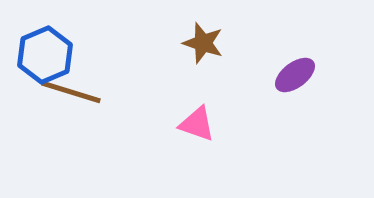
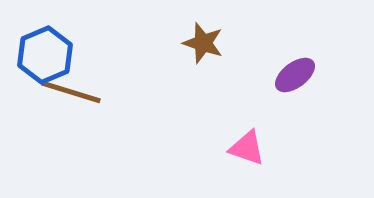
pink triangle: moved 50 px right, 24 px down
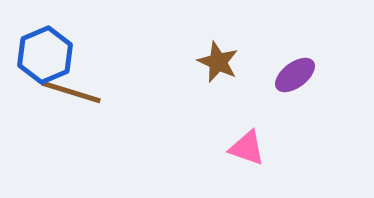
brown star: moved 15 px right, 19 px down; rotated 6 degrees clockwise
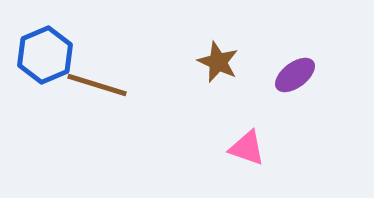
brown line: moved 26 px right, 7 px up
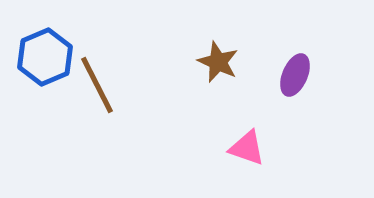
blue hexagon: moved 2 px down
purple ellipse: rotated 30 degrees counterclockwise
brown line: rotated 46 degrees clockwise
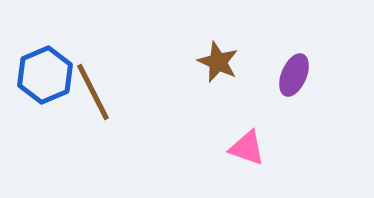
blue hexagon: moved 18 px down
purple ellipse: moved 1 px left
brown line: moved 4 px left, 7 px down
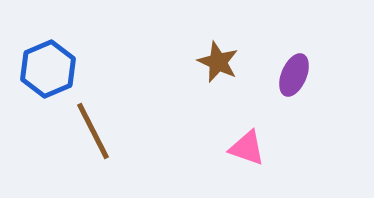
blue hexagon: moved 3 px right, 6 px up
brown line: moved 39 px down
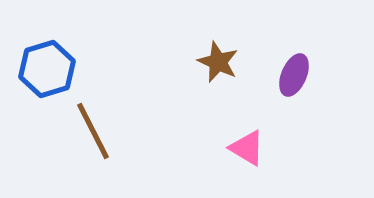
blue hexagon: moved 1 px left; rotated 6 degrees clockwise
pink triangle: rotated 12 degrees clockwise
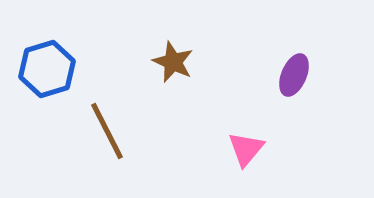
brown star: moved 45 px left
brown line: moved 14 px right
pink triangle: moved 1 px left, 1 px down; rotated 39 degrees clockwise
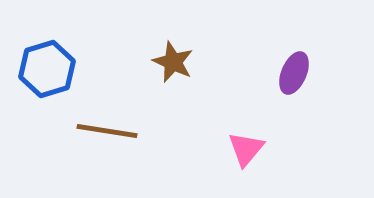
purple ellipse: moved 2 px up
brown line: rotated 54 degrees counterclockwise
